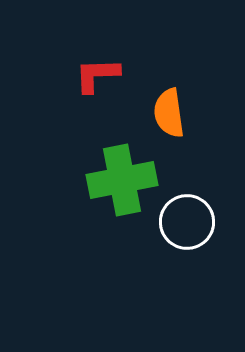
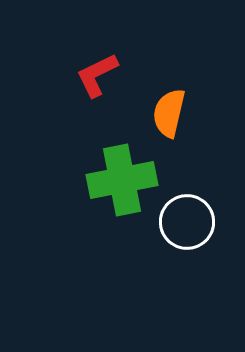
red L-shape: rotated 24 degrees counterclockwise
orange semicircle: rotated 21 degrees clockwise
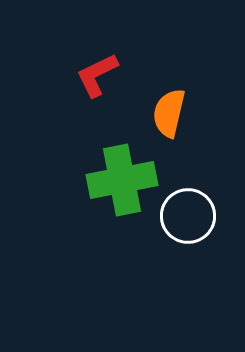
white circle: moved 1 px right, 6 px up
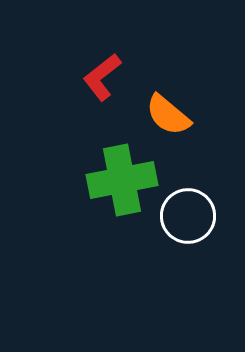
red L-shape: moved 5 px right, 2 px down; rotated 12 degrees counterclockwise
orange semicircle: moved 1 px left, 2 px down; rotated 63 degrees counterclockwise
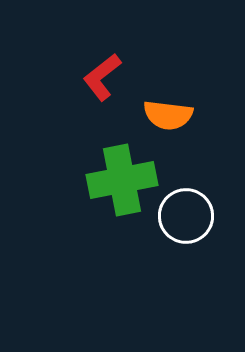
orange semicircle: rotated 33 degrees counterclockwise
white circle: moved 2 px left
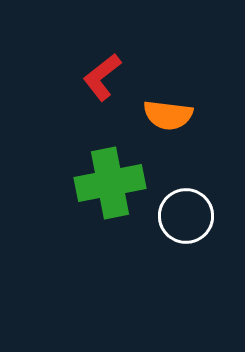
green cross: moved 12 px left, 3 px down
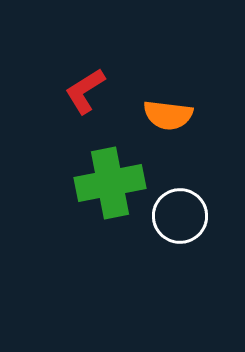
red L-shape: moved 17 px left, 14 px down; rotated 6 degrees clockwise
white circle: moved 6 px left
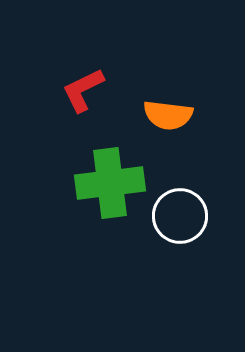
red L-shape: moved 2 px left, 1 px up; rotated 6 degrees clockwise
green cross: rotated 4 degrees clockwise
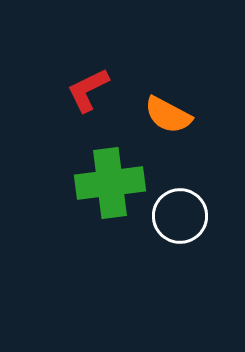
red L-shape: moved 5 px right
orange semicircle: rotated 21 degrees clockwise
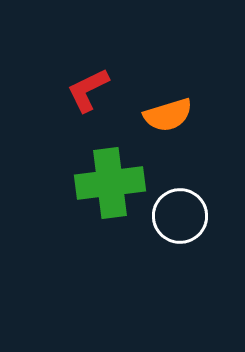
orange semicircle: rotated 45 degrees counterclockwise
